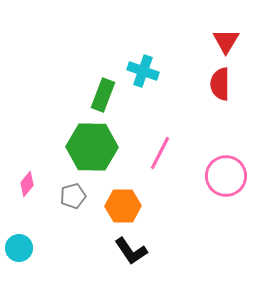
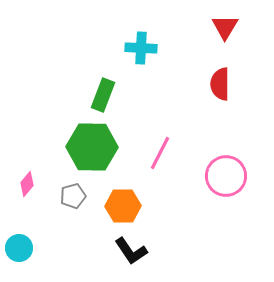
red triangle: moved 1 px left, 14 px up
cyan cross: moved 2 px left, 23 px up; rotated 16 degrees counterclockwise
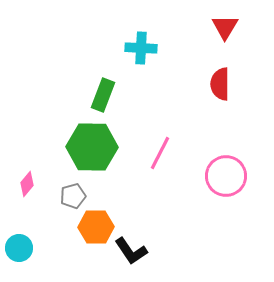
orange hexagon: moved 27 px left, 21 px down
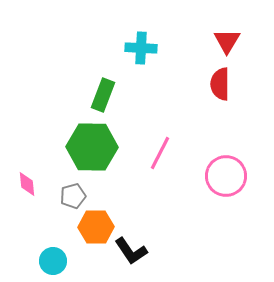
red triangle: moved 2 px right, 14 px down
pink diamond: rotated 45 degrees counterclockwise
cyan circle: moved 34 px right, 13 px down
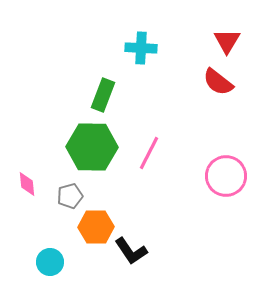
red semicircle: moved 2 px left, 2 px up; rotated 52 degrees counterclockwise
pink line: moved 11 px left
gray pentagon: moved 3 px left
cyan circle: moved 3 px left, 1 px down
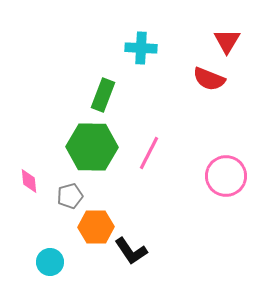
red semicircle: moved 9 px left, 3 px up; rotated 16 degrees counterclockwise
pink diamond: moved 2 px right, 3 px up
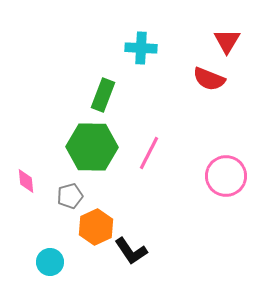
pink diamond: moved 3 px left
orange hexagon: rotated 24 degrees counterclockwise
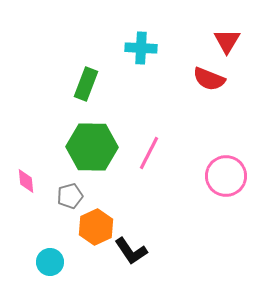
green rectangle: moved 17 px left, 11 px up
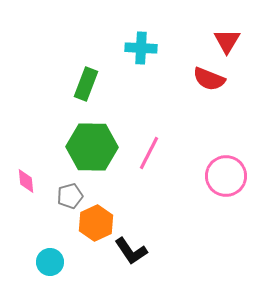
orange hexagon: moved 4 px up
